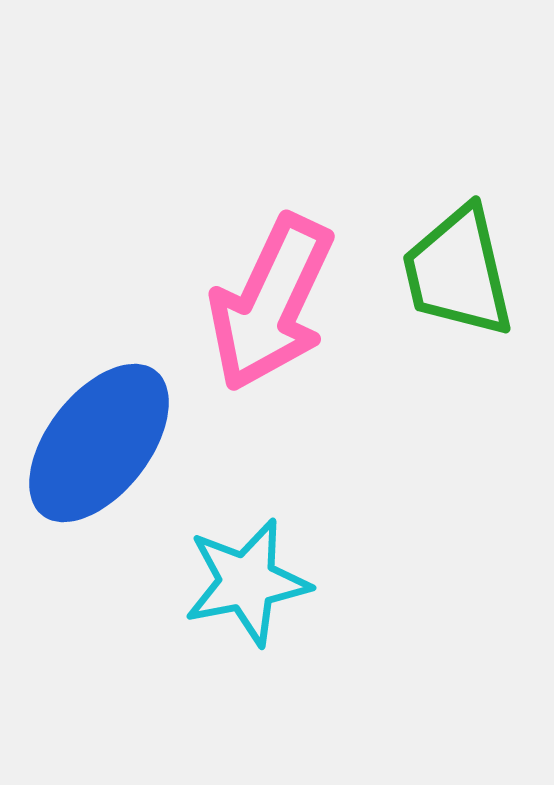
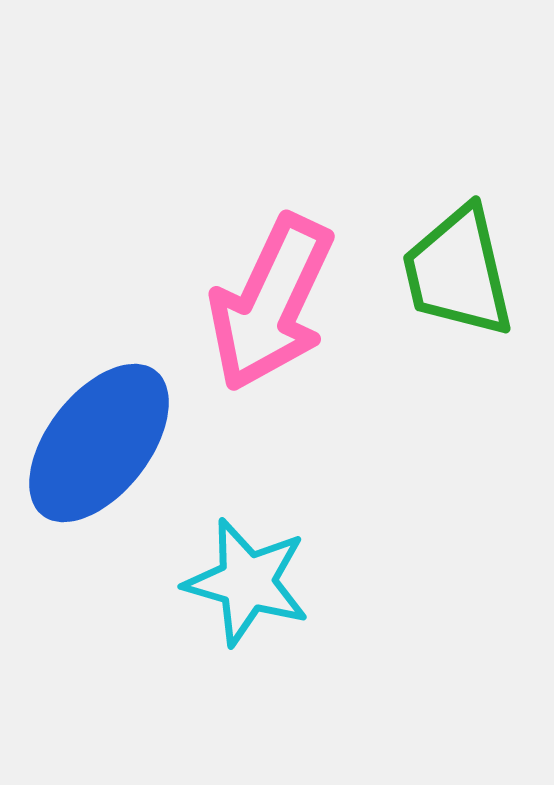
cyan star: rotated 27 degrees clockwise
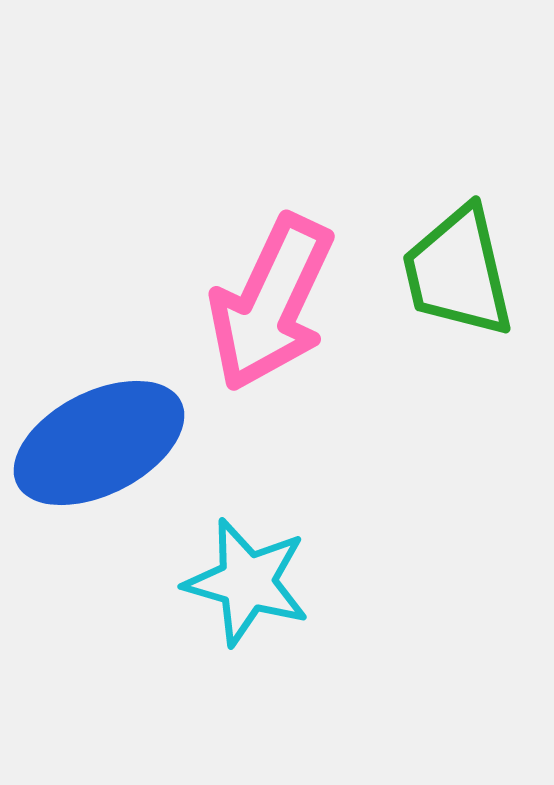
blue ellipse: rotated 25 degrees clockwise
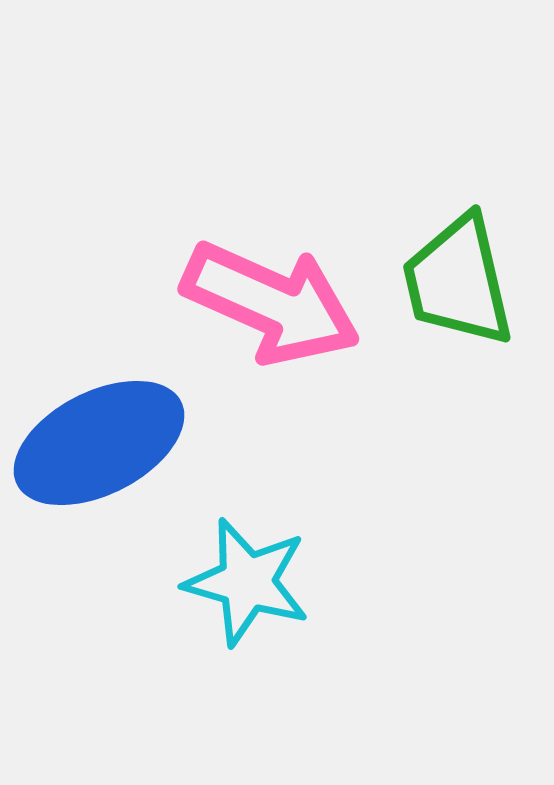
green trapezoid: moved 9 px down
pink arrow: rotated 91 degrees counterclockwise
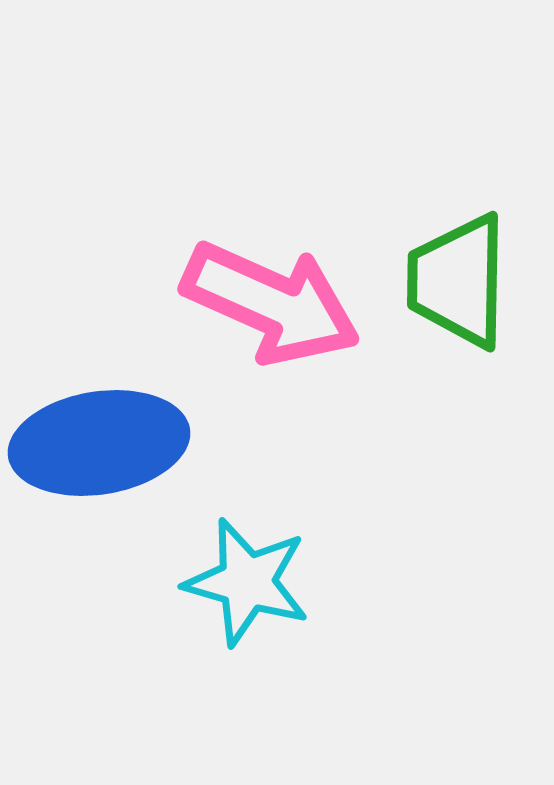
green trapezoid: rotated 14 degrees clockwise
blue ellipse: rotated 18 degrees clockwise
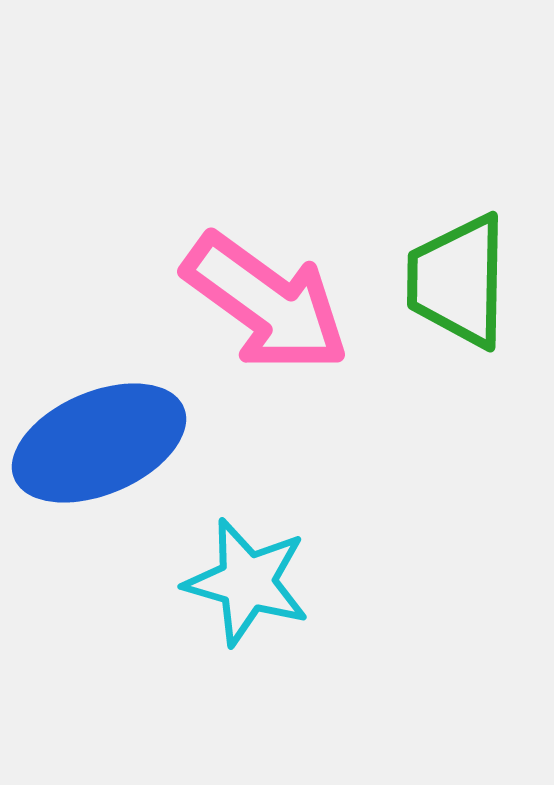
pink arrow: moved 5 px left; rotated 12 degrees clockwise
blue ellipse: rotated 14 degrees counterclockwise
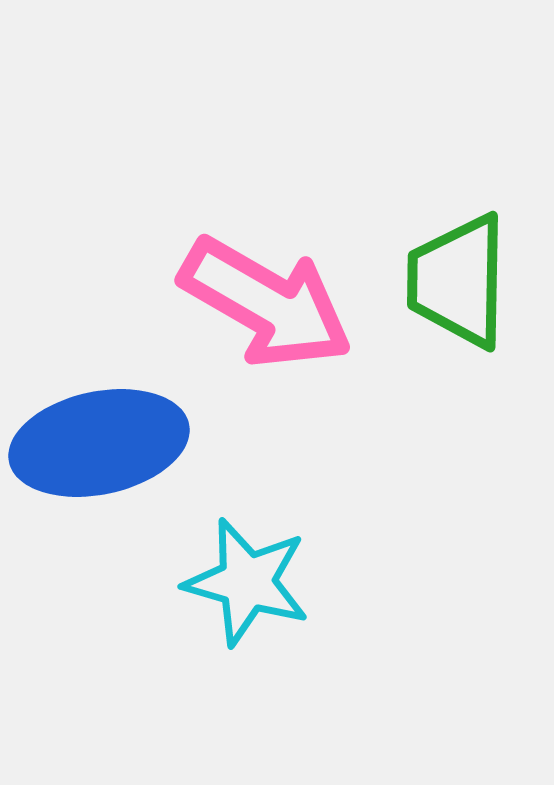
pink arrow: rotated 6 degrees counterclockwise
blue ellipse: rotated 11 degrees clockwise
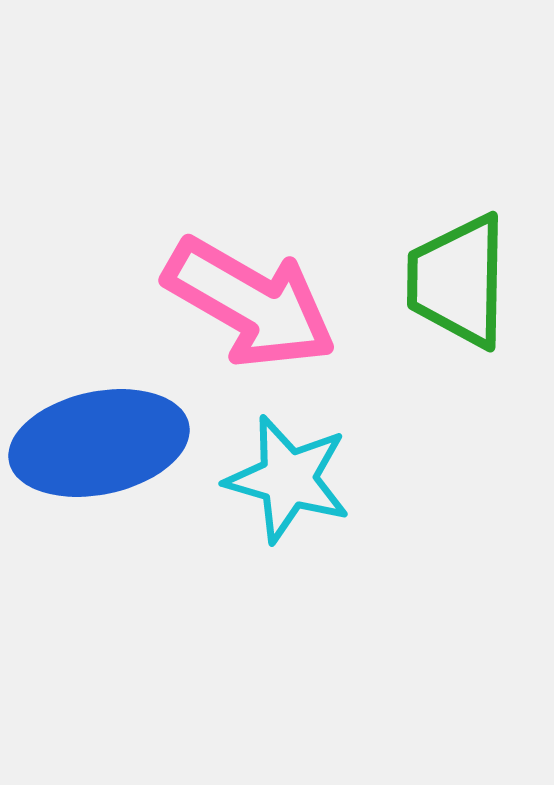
pink arrow: moved 16 px left
cyan star: moved 41 px right, 103 px up
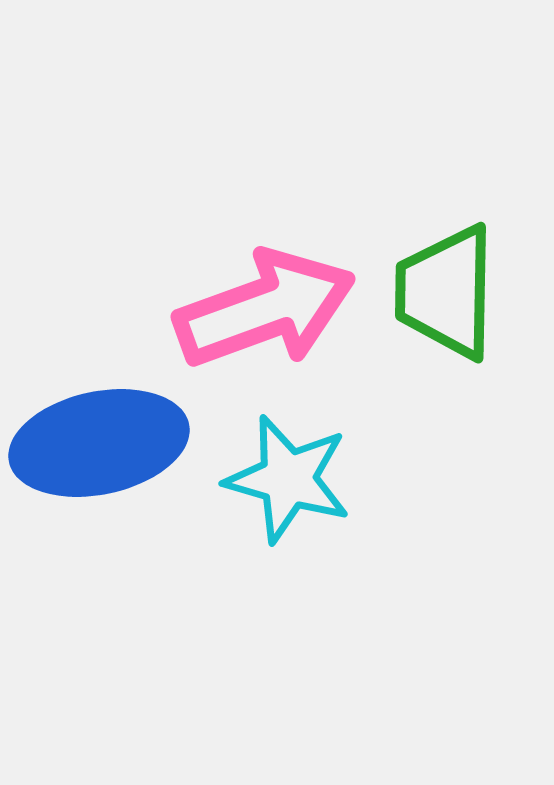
green trapezoid: moved 12 px left, 11 px down
pink arrow: moved 15 px right, 6 px down; rotated 50 degrees counterclockwise
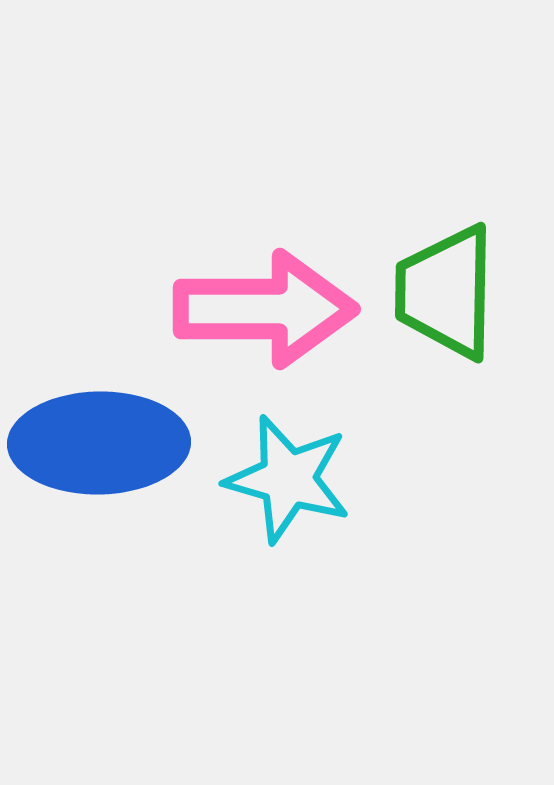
pink arrow: rotated 20 degrees clockwise
blue ellipse: rotated 11 degrees clockwise
